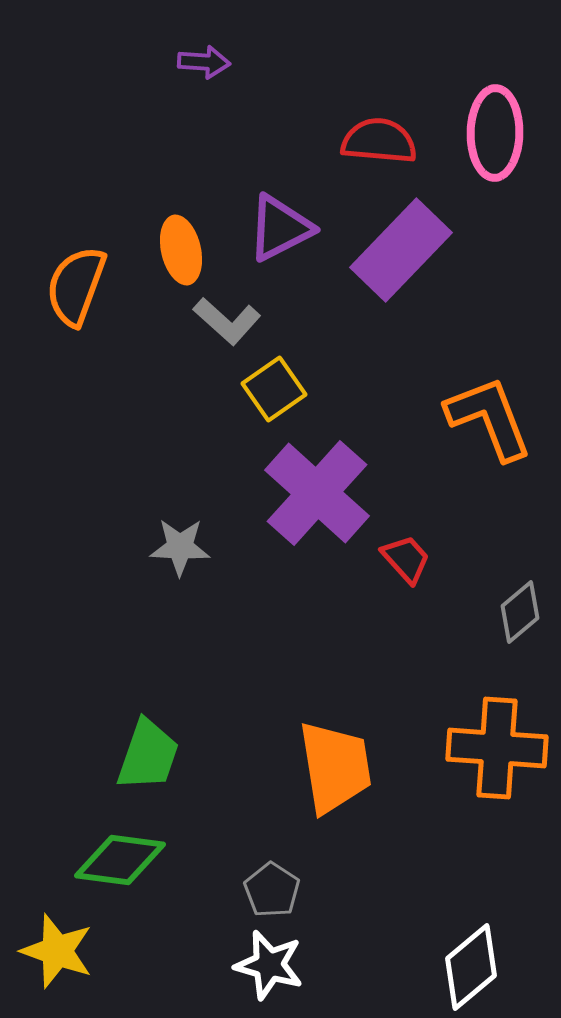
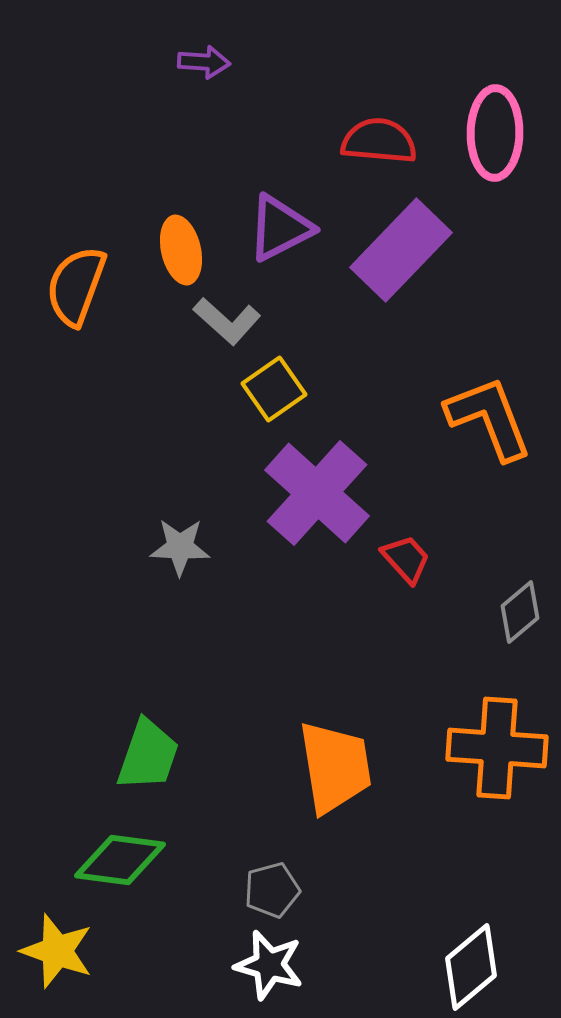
gray pentagon: rotated 24 degrees clockwise
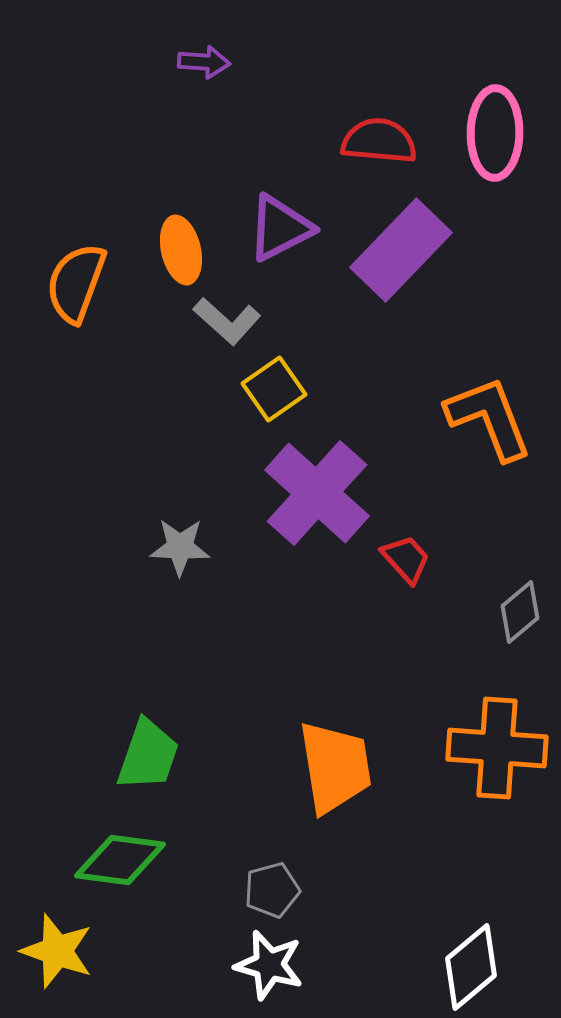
orange semicircle: moved 3 px up
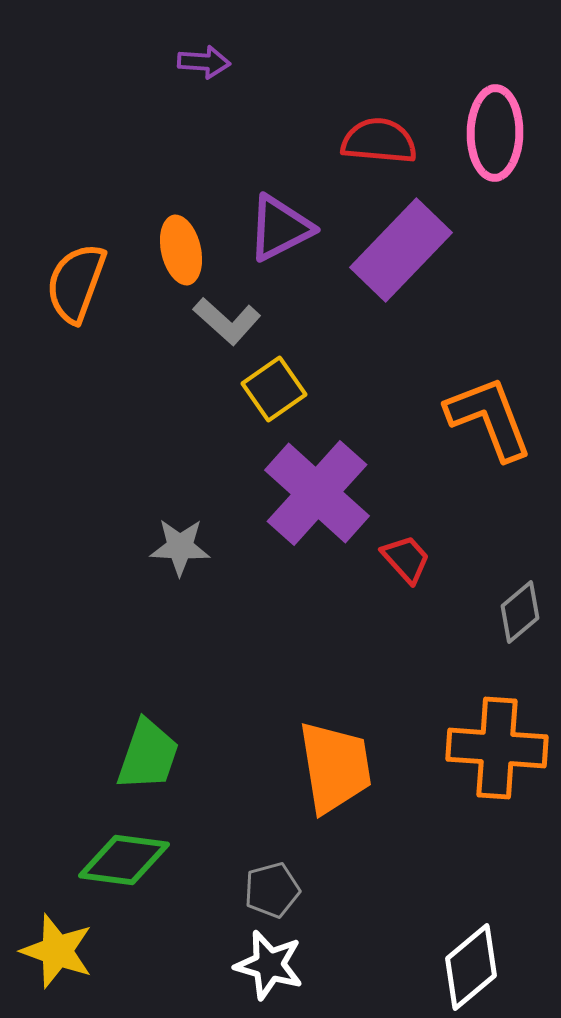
green diamond: moved 4 px right
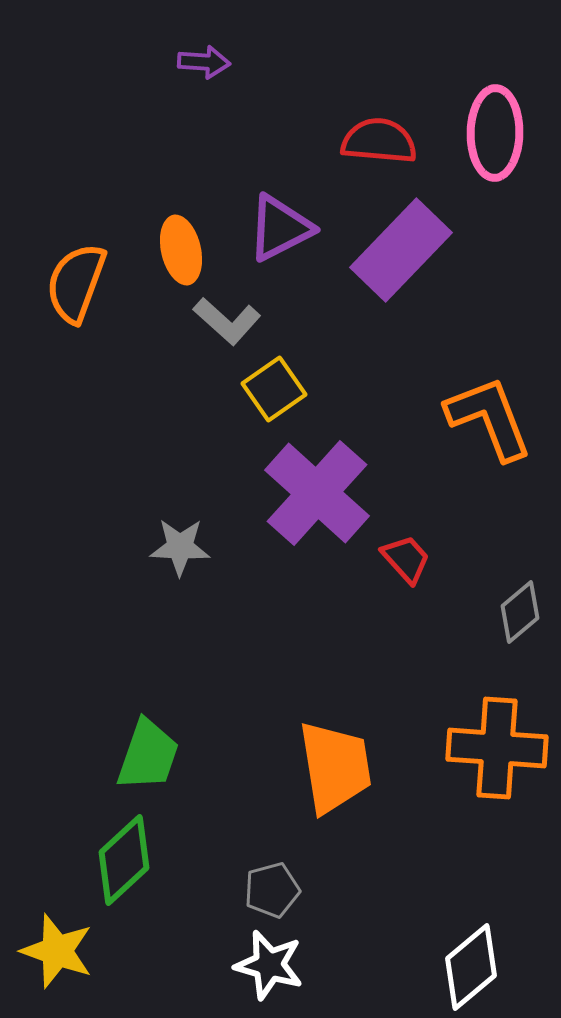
green diamond: rotated 50 degrees counterclockwise
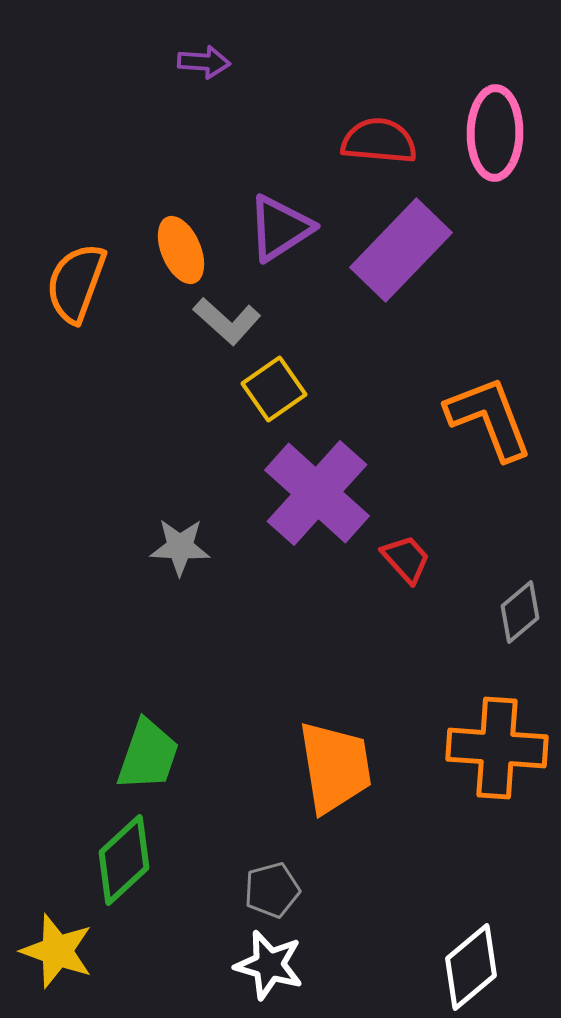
purple triangle: rotated 6 degrees counterclockwise
orange ellipse: rotated 10 degrees counterclockwise
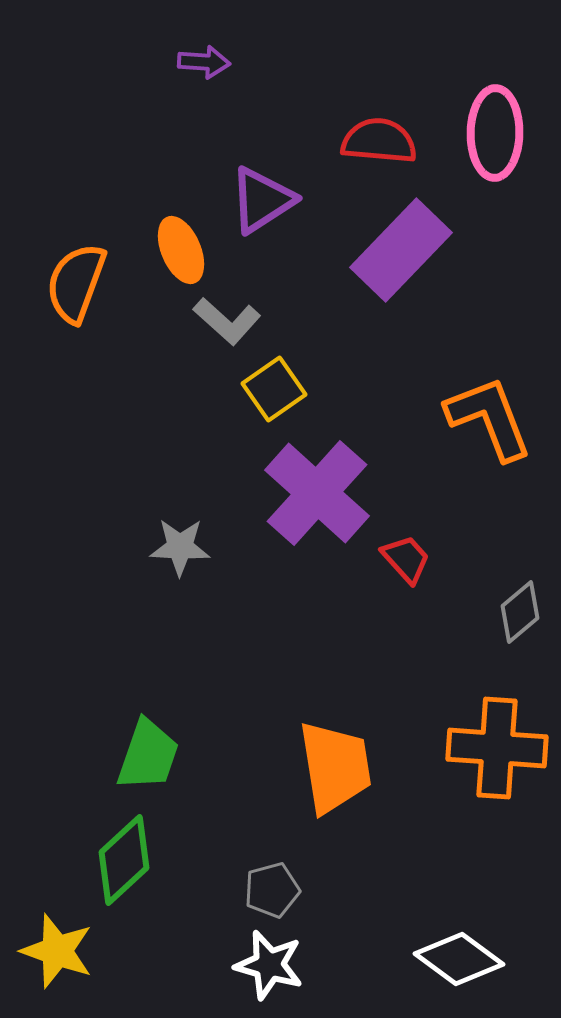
purple triangle: moved 18 px left, 28 px up
white diamond: moved 12 px left, 8 px up; rotated 76 degrees clockwise
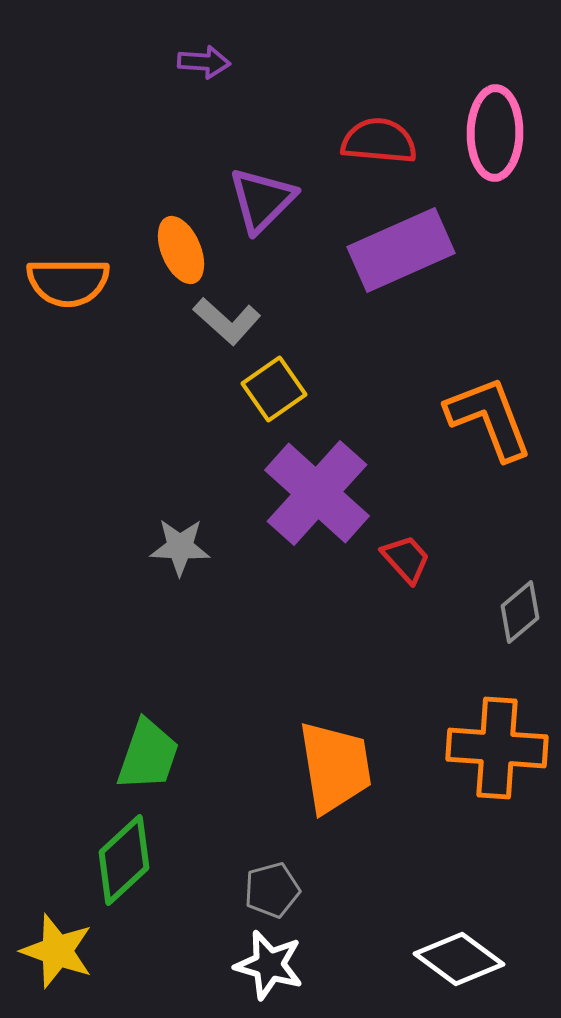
purple triangle: rotated 12 degrees counterclockwise
purple rectangle: rotated 22 degrees clockwise
orange semicircle: moved 8 px left, 1 px up; rotated 110 degrees counterclockwise
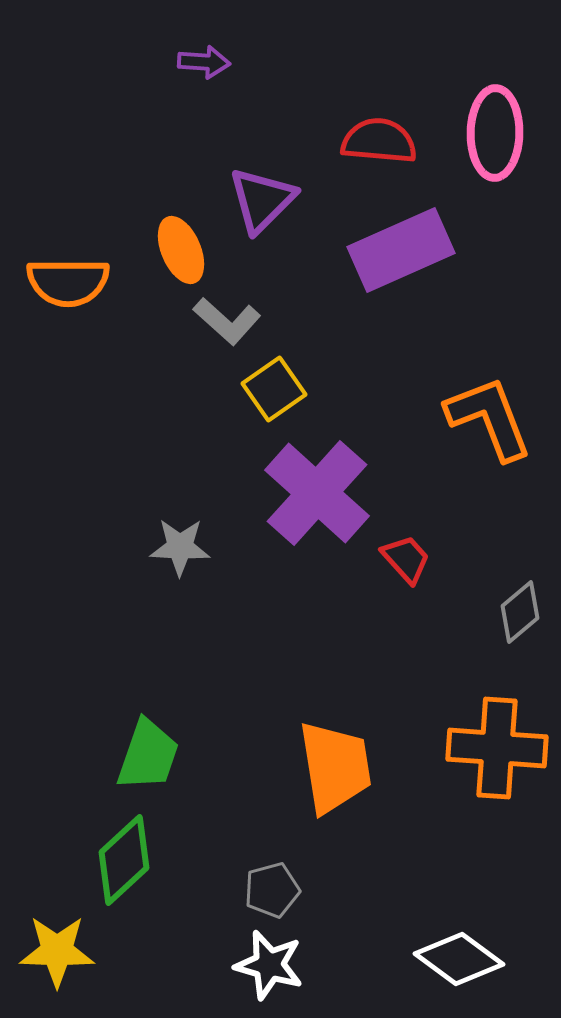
yellow star: rotated 18 degrees counterclockwise
